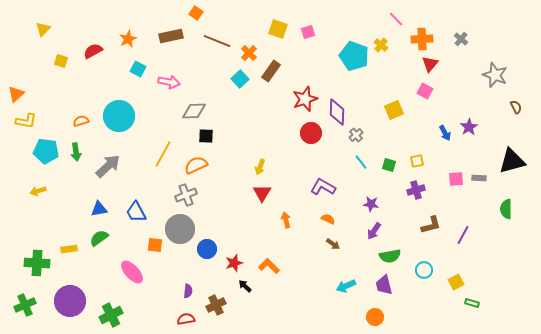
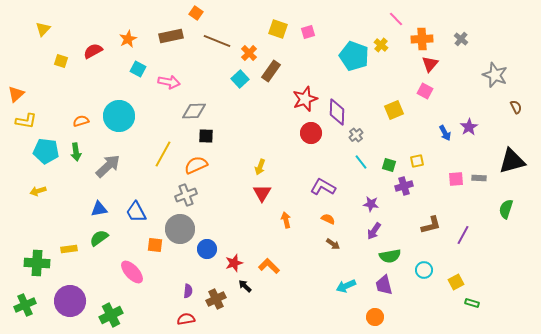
purple cross at (416, 190): moved 12 px left, 4 px up
green semicircle at (506, 209): rotated 18 degrees clockwise
brown cross at (216, 305): moved 6 px up
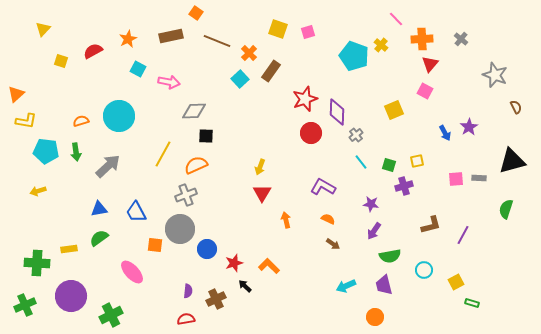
purple circle at (70, 301): moved 1 px right, 5 px up
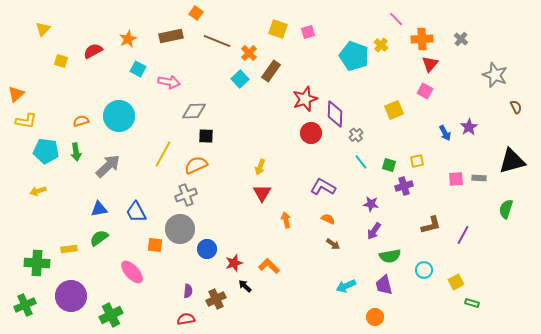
purple diamond at (337, 112): moved 2 px left, 2 px down
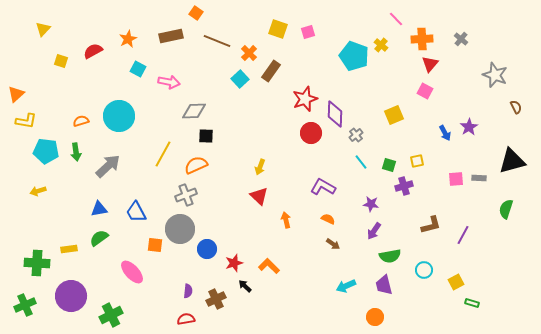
yellow square at (394, 110): moved 5 px down
red triangle at (262, 193): moved 3 px left, 3 px down; rotated 18 degrees counterclockwise
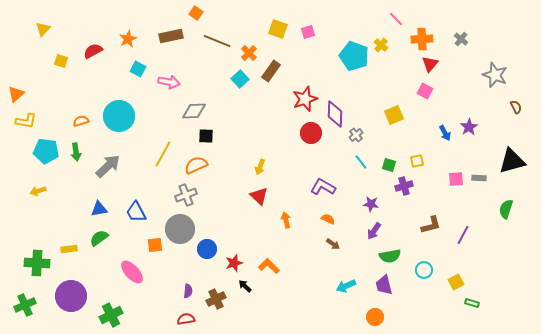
orange square at (155, 245): rotated 14 degrees counterclockwise
